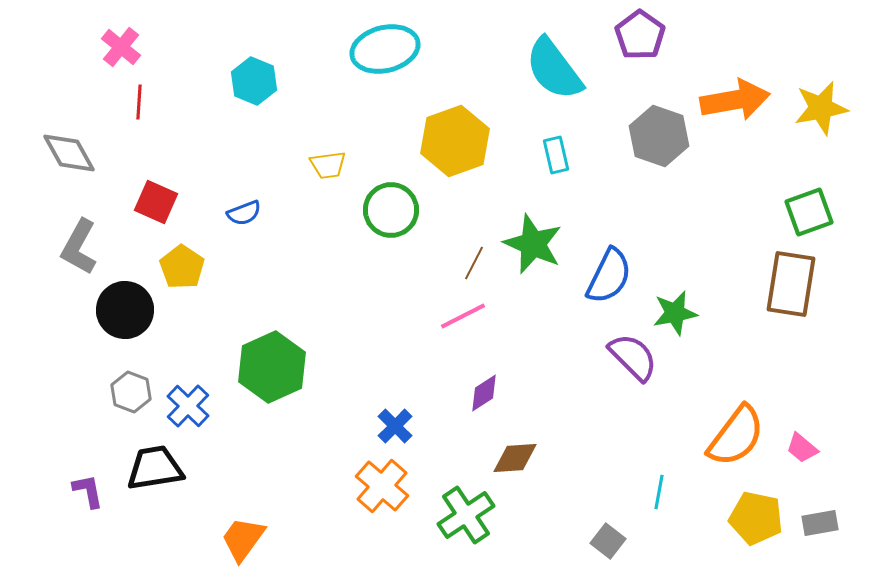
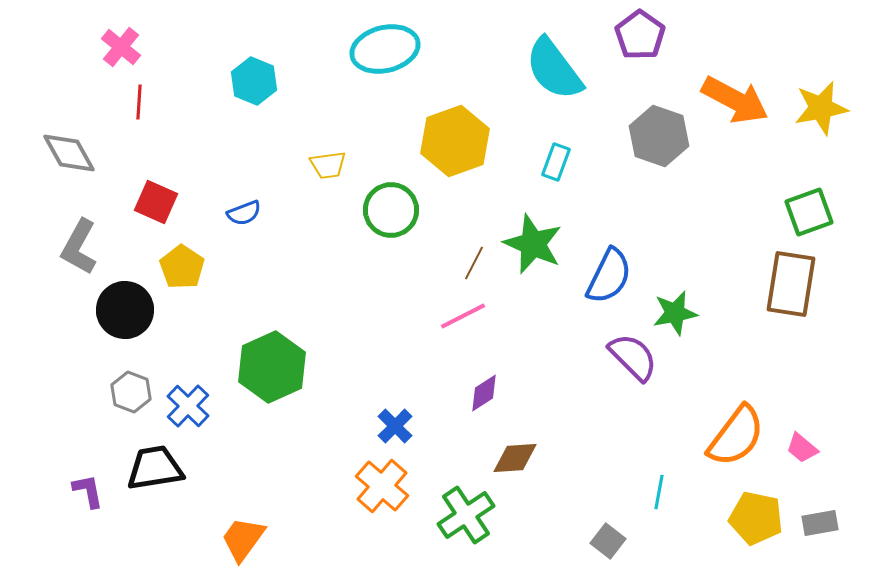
orange arrow at (735, 100): rotated 38 degrees clockwise
cyan rectangle at (556, 155): moved 7 px down; rotated 33 degrees clockwise
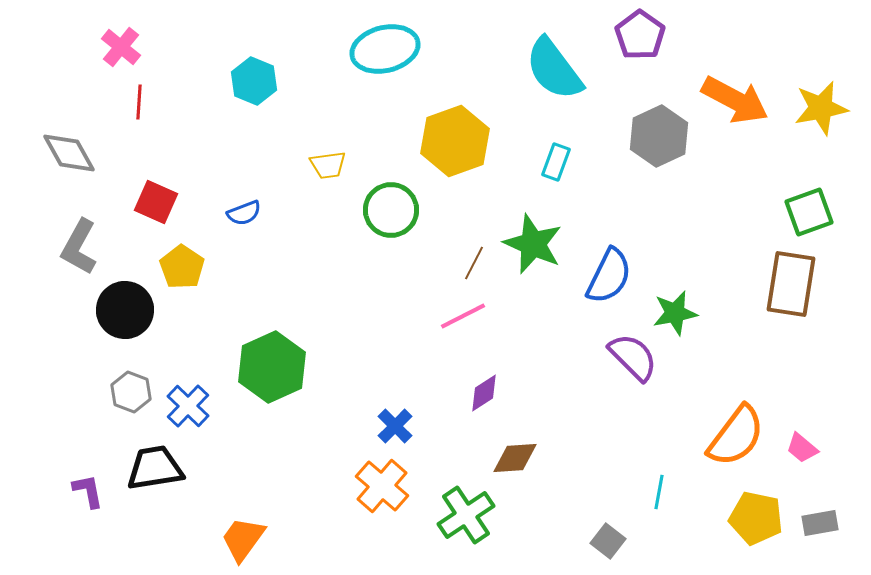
gray hexagon at (659, 136): rotated 16 degrees clockwise
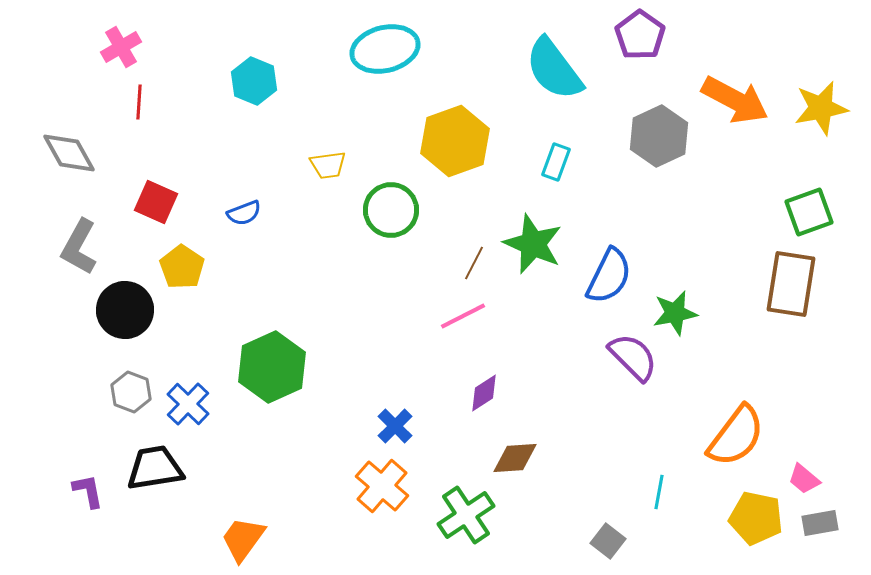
pink cross at (121, 47): rotated 21 degrees clockwise
blue cross at (188, 406): moved 2 px up
pink trapezoid at (802, 448): moved 2 px right, 31 px down
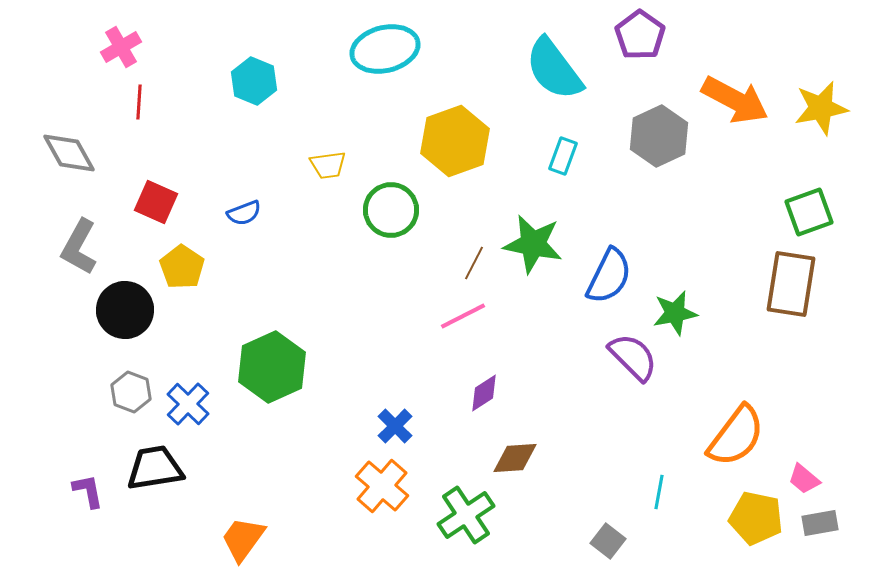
cyan rectangle at (556, 162): moved 7 px right, 6 px up
green star at (533, 244): rotated 12 degrees counterclockwise
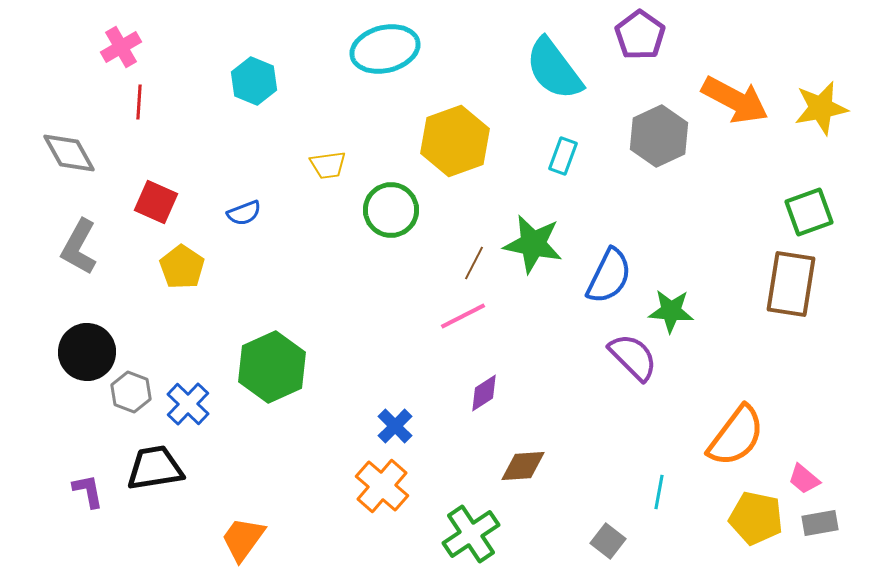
black circle at (125, 310): moved 38 px left, 42 px down
green star at (675, 313): moved 4 px left, 2 px up; rotated 15 degrees clockwise
brown diamond at (515, 458): moved 8 px right, 8 px down
green cross at (466, 515): moved 5 px right, 19 px down
